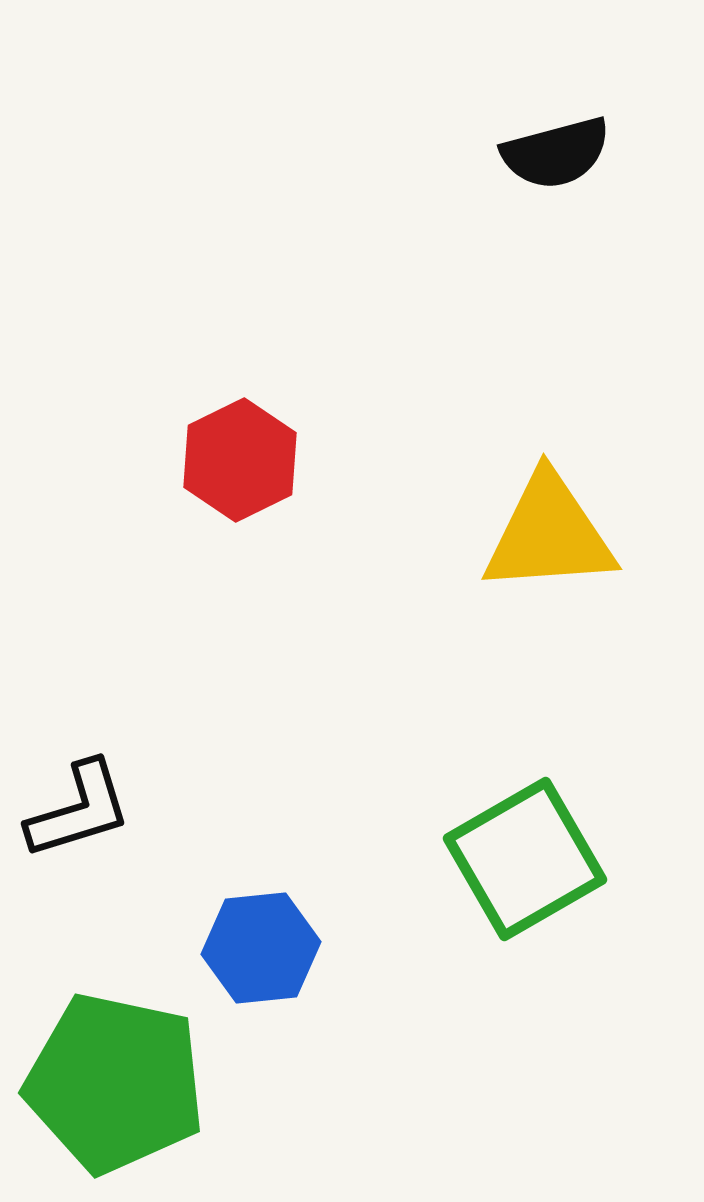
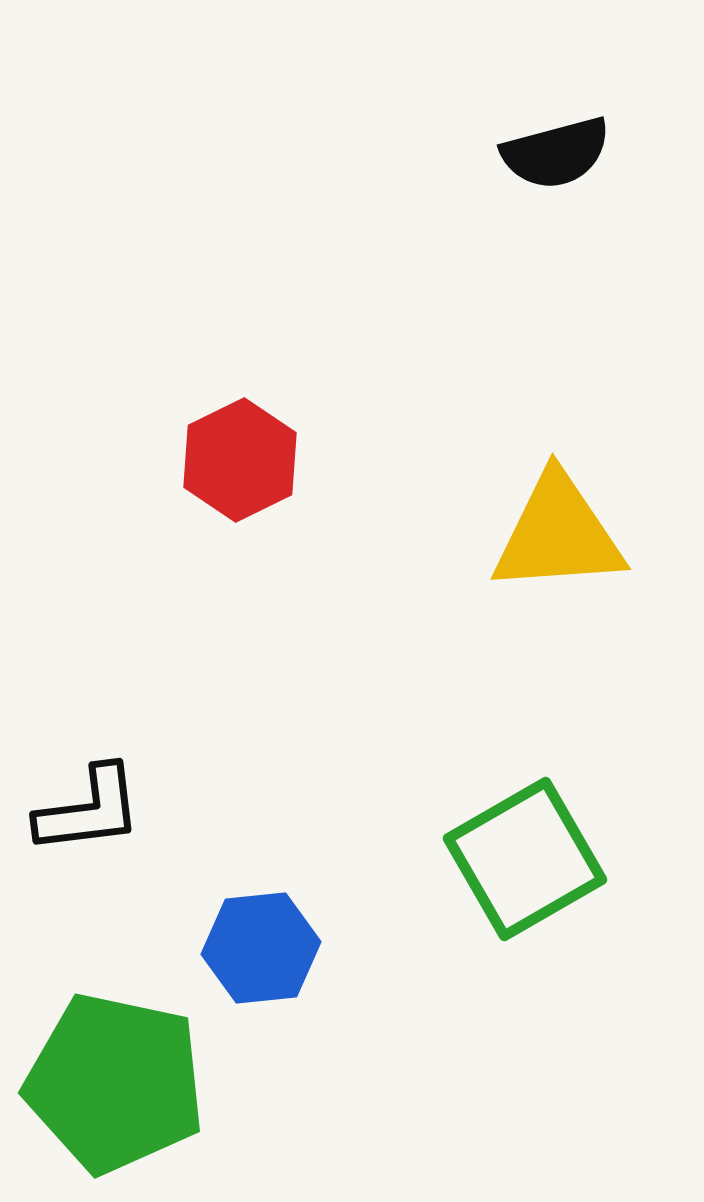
yellow triangle: moved 9 px right
black L-shape: moved 10 px right; rotated 10 degrees clockwise
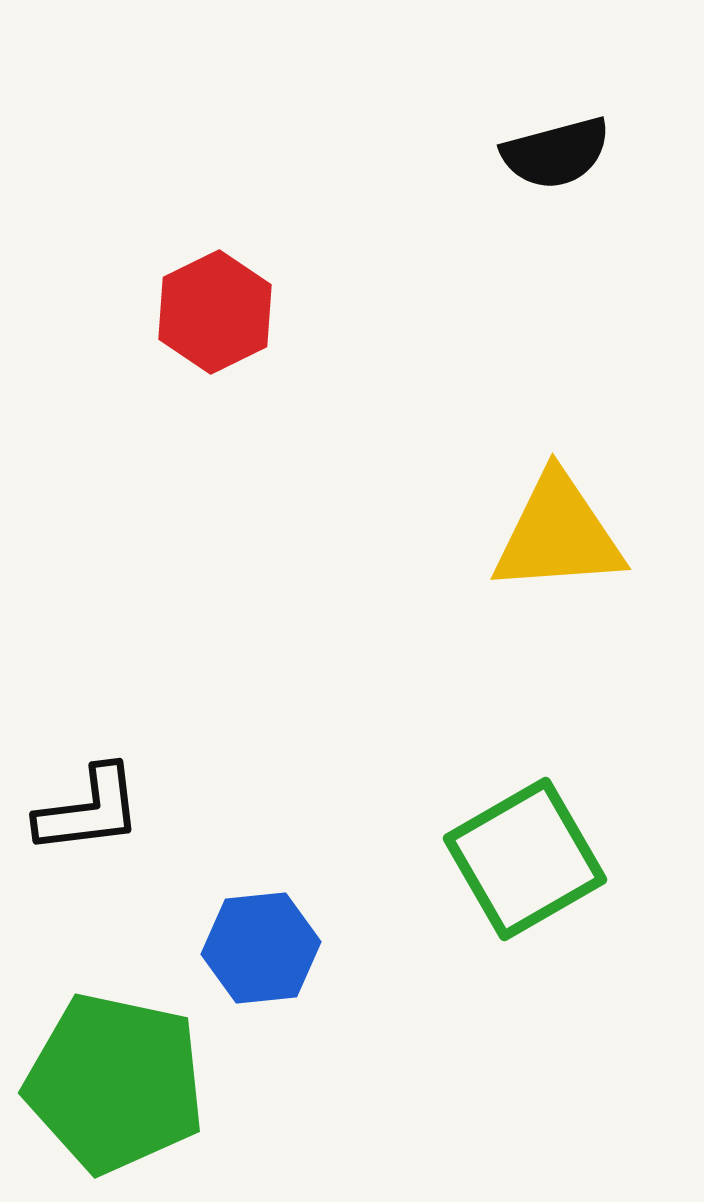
red hexagon: moved 25 px left, 148 px up
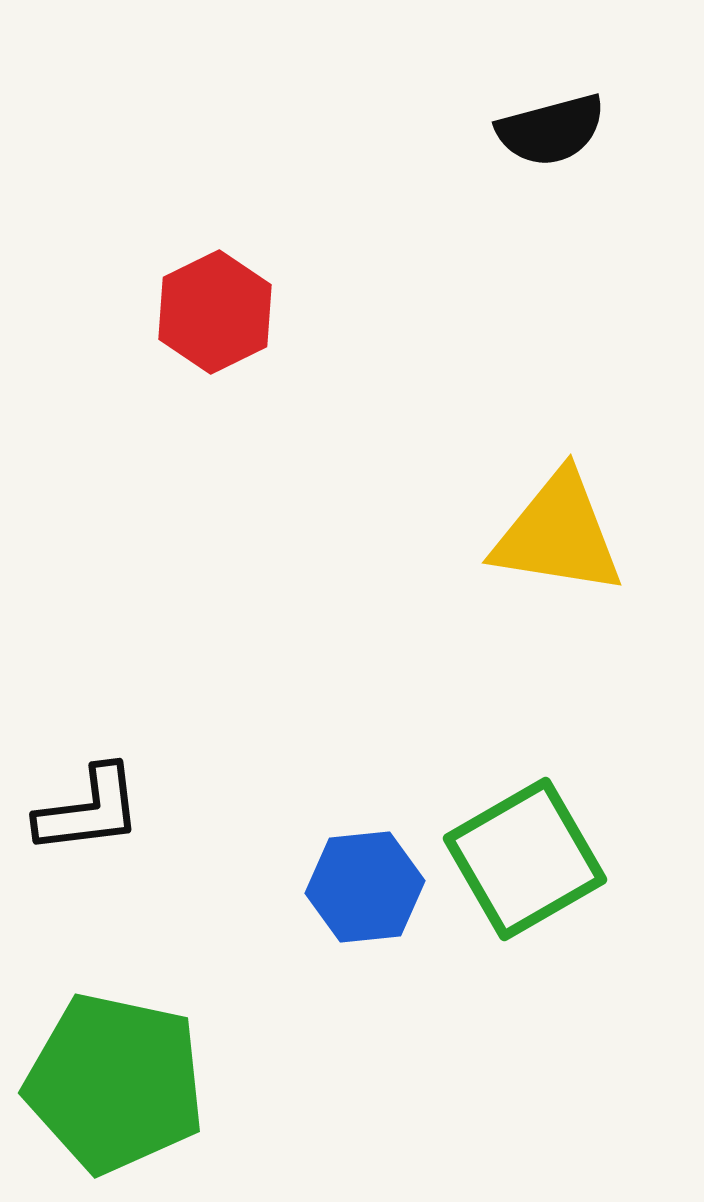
black semicircle: moved 5 px left, 23 px up
yellow triangle: rotated 13 degrees clockwise
blue hexagon: moved 104 px right, 61 px up
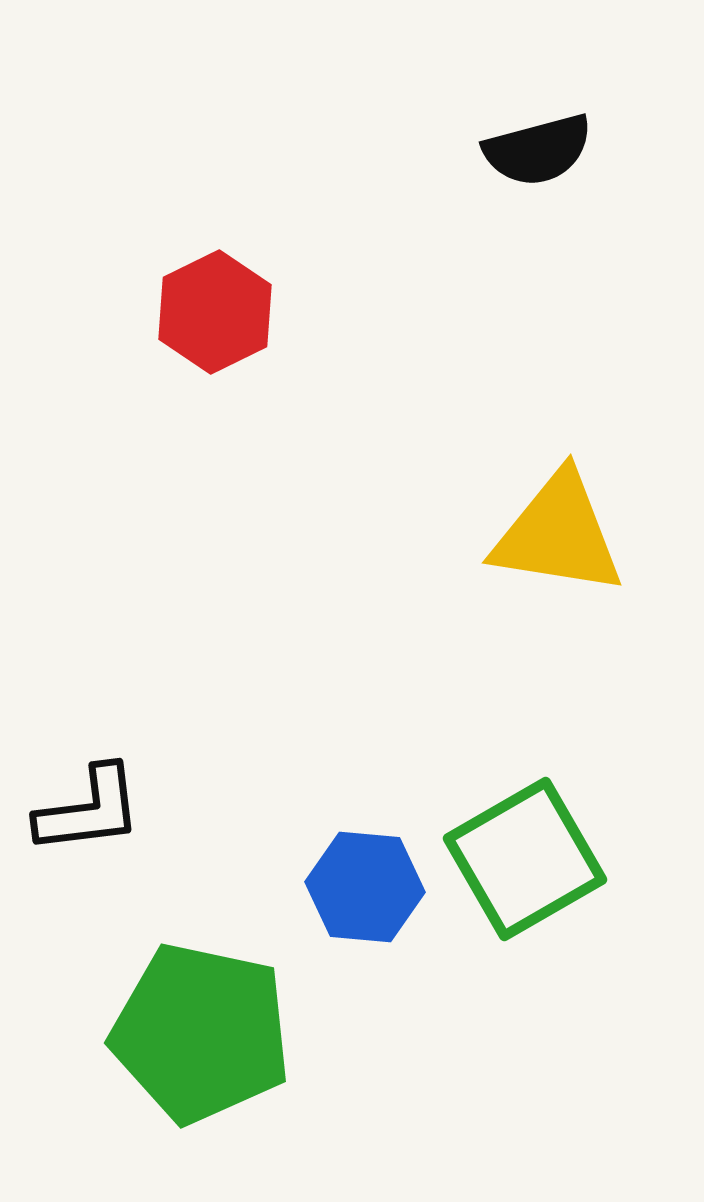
black semicircle: moved 13 px left, 20 px down
blue hexagon: rotated 11 degrees clockwise
green pentagon: moved 86 px right, 50 px up
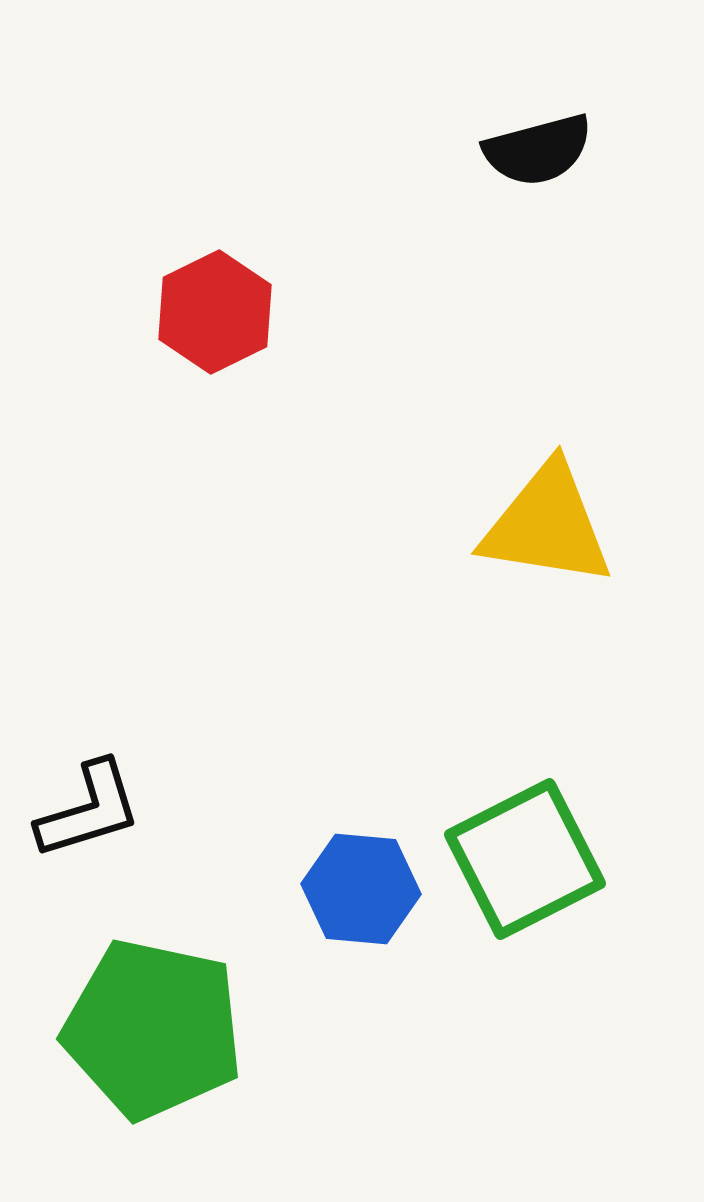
yellow triangle: moved 11 px left, 9 px up
black L-shape: rotated 10 degrees counterclockwise
green square: rotated 3 degrees clockwise
blue hexagon: moved 4 px left, 2 px down
green pentagon: moved 48 px left, 4 px up
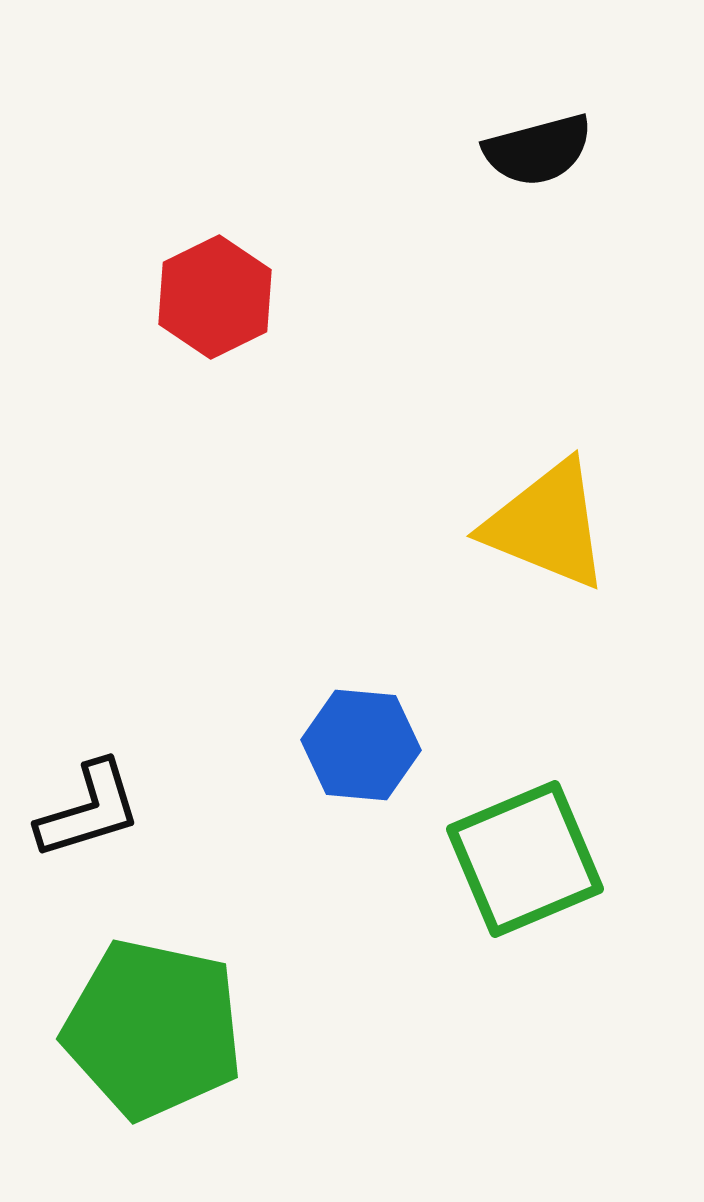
red hexagon: moved 15 px up
yellow triangle: rotated 13 degrees clockwise
green square: rotated 4 degrees clockwise
blue hexagon: moved 144 px up
